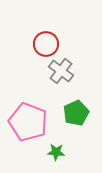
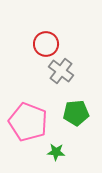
green pentagon: rotated 20 degrees clockwise
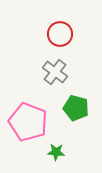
red circle: moved 14 px right, 10 px up
gray cross: moved 6 px left, 1 px down
green pentagon: moved 5 px up; rotated 20 degrees clockwise
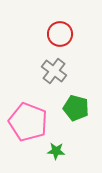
gray cross: moved 1 px left, 1 px up
green star: moved 1 px up
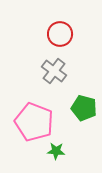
green pentagon: moved 8 px right
pink pentagon: moved 6 px right
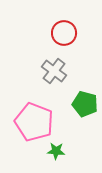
red circle: moved 4 px right, 1 px up
green pentagon: moved 1 px right, 4 px up
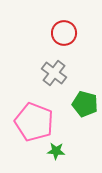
gray cross: moved 2 px down
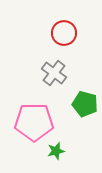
pink pentagon: rotated 21 degrees counterclockwise
green star: rotated 18 degrees counterclockwise
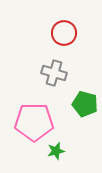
gray cross: rotated 20 degrees counterclockwise
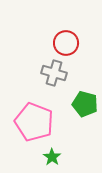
red circle: moved 2 px right, 10 px down
pink pentagon: rotated 21 degrees clockwise
green star: moved 4 px left, 6 px down; rotated 24 degrees counterclockwise
